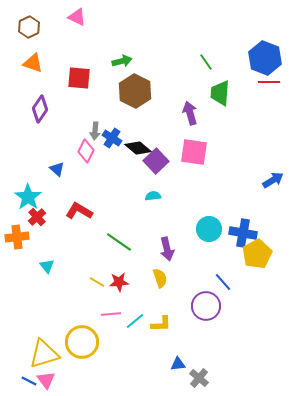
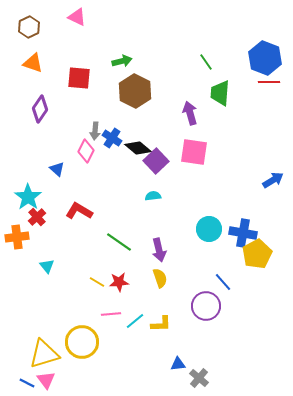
purple arrow at (167, 249): moved 8 px left, 1 px down
blue line at (29, 381): moved 2 px left, 2 px down
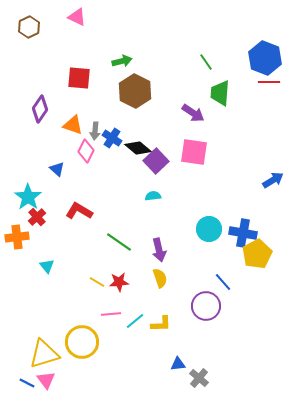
orange triangle at (33, 63): moved 40 px right, 62 px down
purple arrow at (190, 113): moved 3 px right; rotated 140 degrees clockwise
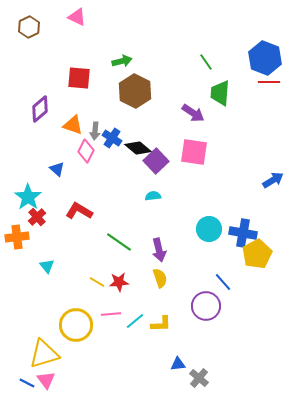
purple diamond at (40, 109): rotated 16 degrees clockwise
yellow circle at (82, 342): moved 6 px left, 17 px up
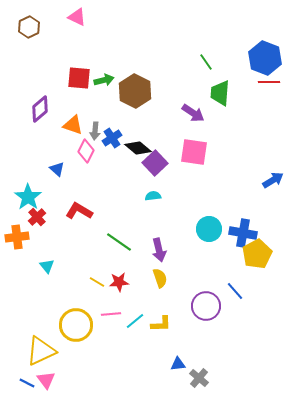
green arrow at (122, 61): moved 18 px left, 19 px down
blue cross at (112, 138): rotated 24 degrees clockwise
purple square at (156, 161): moved 1 px left, 2 px down
blue line at (223, 282): moved 12 px right, 9 px down
yellow triangle at (44, 354): moved 3 px left, 3 px up; rotated 8 degrees counterclockwise
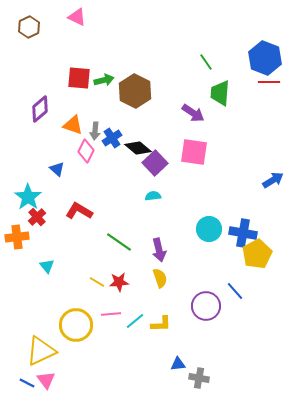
gray cross at (199, 378): rotated 30 degrees counterclockwise
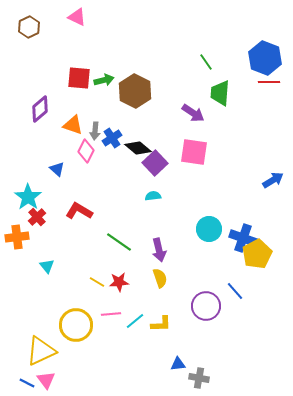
blue cross at (243, 233): moved 5 px down; rotated 8 degrees clockwise
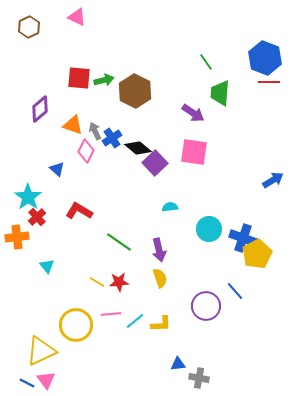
gray arrow at (95, 131): rotated 150 degrees clockwise
cyan semicircle at (153, 196): moved 17 px right, 11 px down
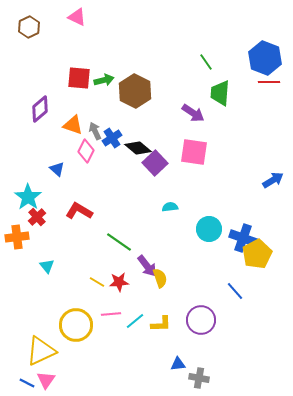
purple arrow at (159, 250): moved 12 px left, 16 px down; rotated 25 degrees counterclockwise
purple circle at (206, 306): moved 5 px left, 14 px down
pink triangle at (46, 380): rotated 12 degrees clockwise
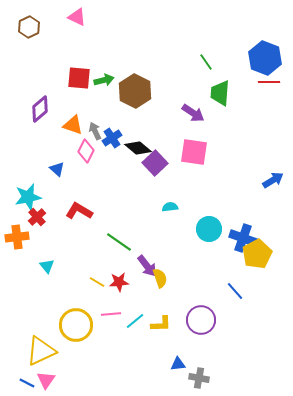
cyan star at (28, 197): rotated 24 degrees clockwise
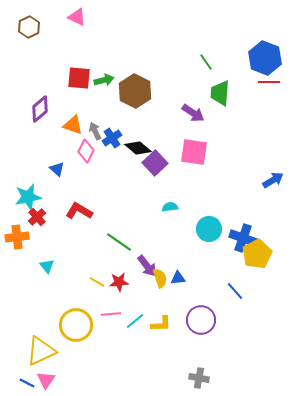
blue triangle at (178, 364): moved 86 px up
